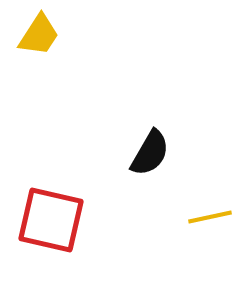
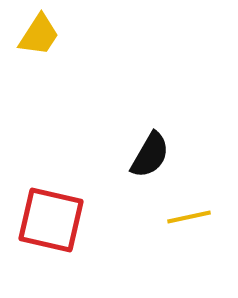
black semicircle: moved 2 px down
yellow line: moved 21 px left
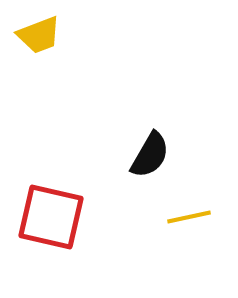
yellow trapezoid: rotated 36 degrees clockwise
red square: moved 3 px up
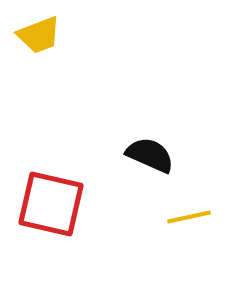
black semicircle: rotated 96 degrees counterclockwise
red square: moved 13 px up
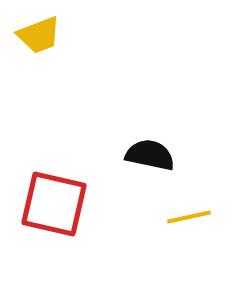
black semicircle: rotated 12 degrees counterclockwise
red square: moved 3 px right
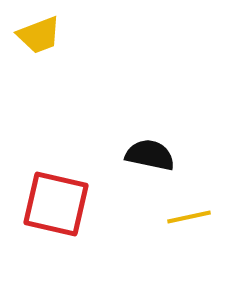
red square: moved 2 px right
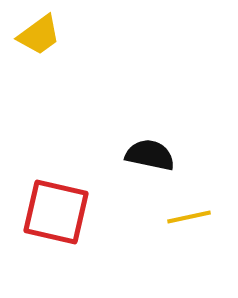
yellow trapezoid: rotated 15 degrees counterclockwise
red square: moved 8 px down
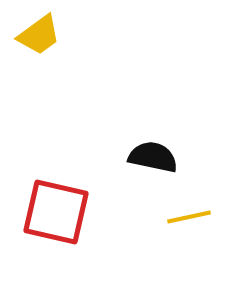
black semicircle: moved 3 px right, 2 px down
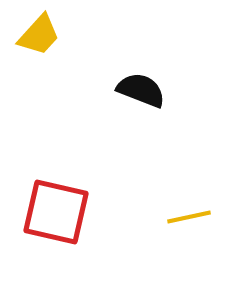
yellow trapezoid: rotated 12 degrees counterclockwise
black semicircle: moved 12 px left, 67 px up; rotated 9 degrees clockwise
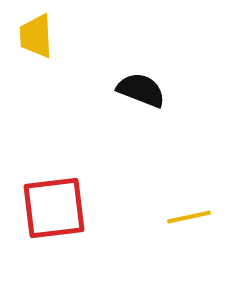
yellow trapezoid: moved 3 px left, 1 px down; rotated 135 degrees clockwise
red square: moved 2 px left, 4 px up; rotated 20 degrees counterclockwise
